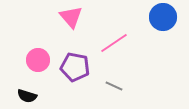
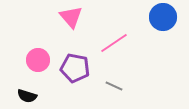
purple pentagon: moved 1 px down
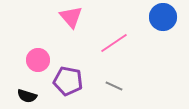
purple pentagon: moved 7 px left, 13 px down
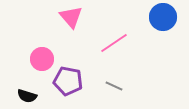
pink circle: moved 4 px right, 1 px up
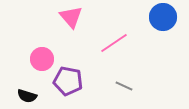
gray line: moved 10 px right
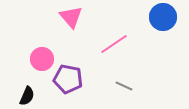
pink line: moved 1 px down
purple pentagon: moved 2 px up
black semicircle: rotated 84 degrees counterclockwise
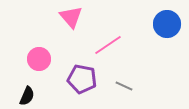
blue circle: moved 4 px right, 7 px down
pink line: moved 6 px left, 1 px down
pink circle: moved 3 px left
purple pentagon: moved 14 px right
